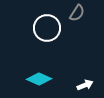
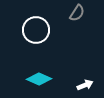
white circle: moved 11 px left, 2 px down
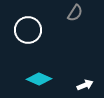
gray semicircle: moved 2 px left
white circle: moved 8 px left
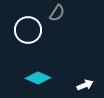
gray semicircle: moved 18 px left
cyan diamond: moved 1 px left, 1 px up
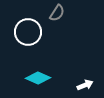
white circle: moved 2 px down
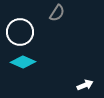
white circle: moved 8 px left
cyan diamond: moved 15 px left, 16 px up
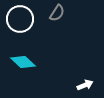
white circle: moved 13 px up
cyan diamond: rotated 20 degrees clockwise
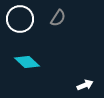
gray semicircle: moved 1 px right, 5 px down
cyan diamond: moved 4 px right
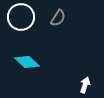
white circle: moved 1 px right, 2 px up
white arrow: rotated 49 degrees counterclockwise
